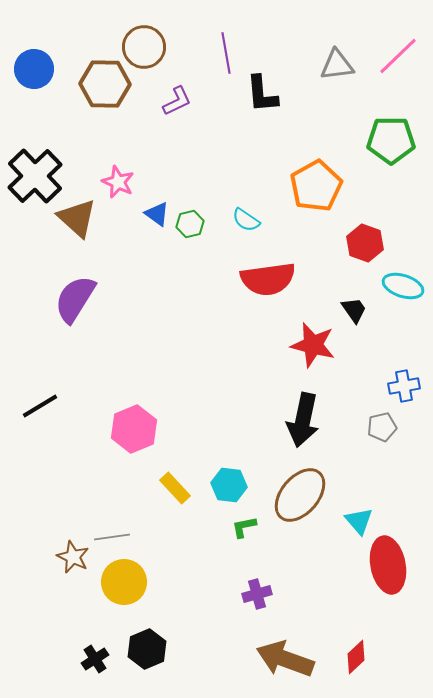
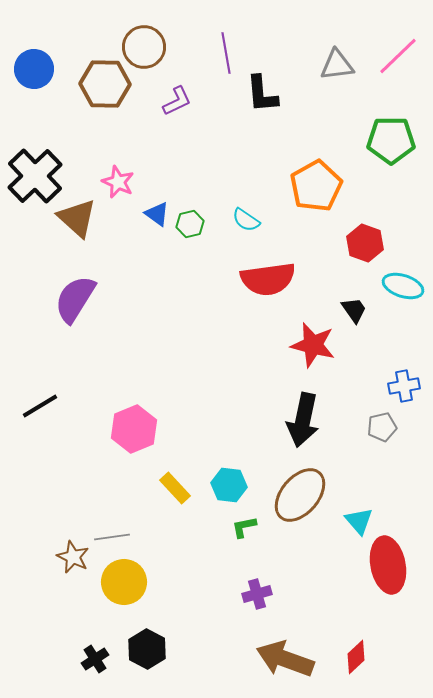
black hexagon at (147, 649): rotated 9 degrees counterclockwise
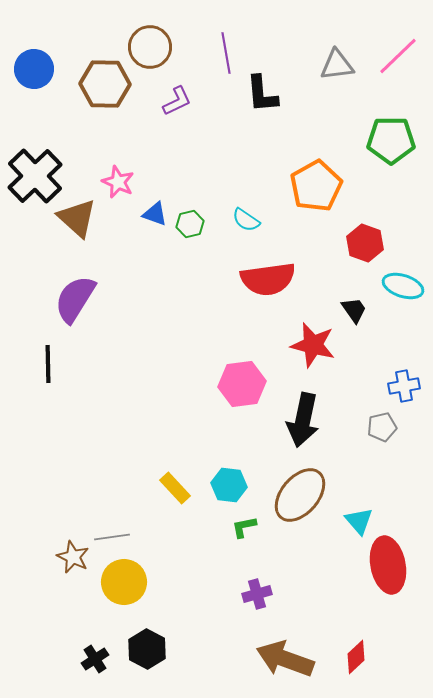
brown circle at (144, 47): moved 6 px right
blue triangle at (157, 214): moved 2 px left; rotated 16 degrees counterclockwise
black line at (40, 406): moved 8 px right, 42 px up; rotated 60 degrees counterclockwise
pink hexagon at (134, 429): moved 108 px right, 45 px up; rotated 15 degrees clockwise
